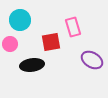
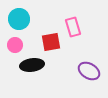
cyan circle: moved 1 px left, 1 px up
pink circle: moved 5 px right, 1 px down
purple ellipse: moved 3 px left, 11 px down
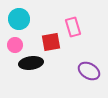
black ellipse: moved 1 px left, 2 px up
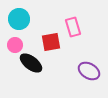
black ellipse: rotated 45 degrees clockwise
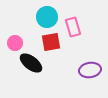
cyan circle: moved 28 px right, 2 px up
pink circle: moved 2 px up
purple ellipse: moved 1 px right, 1 px up; rotated 40 degrees counterclockwise
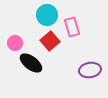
cyan circle: moved 2 px up
pink rectangle: moved 1 px left
red square: moved 1 px left, 1 px up; rotated 30 degrees counterclockwise
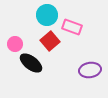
pink rectangle: rotated 54 degrees counterclockwise
pink circle: moved 1 px down
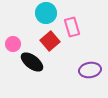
cyan circle: moved 1 px left, 2 px up
pink rectangle: rotated 54 degrees clockwise
pink circle: moved 2 px left
black ellipse: moved 1 px right, 1 px up
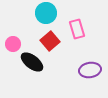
pink rectangle: moved 5 px right, 2 px down
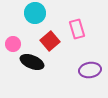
cyan circle: moved 11 px left
black ellipse: rotated 15 degrees counterclockwise
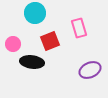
pink rectangle: moved 2 px right, 1 px up
red square: rotated 18 degrees clockwise
black ellipse: rotated 15 degrees counterclockwise
purple ellipse: rotated 15 degrees counterclockwise
